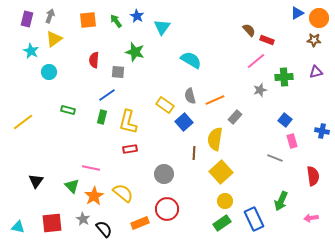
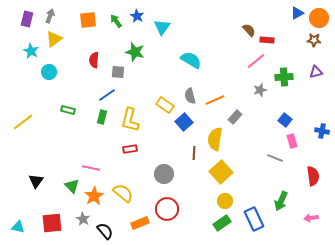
red rectangle at (267, 40): rotated 16 degrees counterclockwise
yellow L-shape at (128, 122): moved 2 px right, 2 px up
black semicircle at (104, 229): moved 1 px right, 2 px down
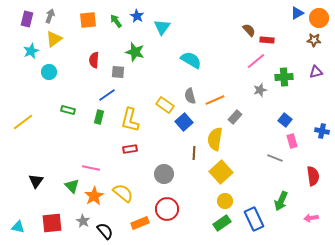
cyan star at (31, 51): rotated 21 degrees clockwise
green rectangle at (102, 117): moved 3 px left
gray star at (83, 219): moved 2 px down
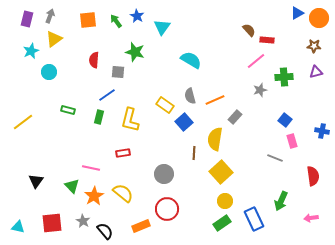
brown star at (314, 40): moved 6 px down
red rectangle at (130, 149): moved 7 px left, 4 px down
orange rectangle at (140, 223): moved 1 px right, 3 px down
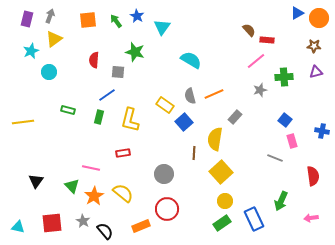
orange line at (215, 100): moved 1 px left, 6 px up
yellow line at (23, 122): rotated 30 degrees clockwise
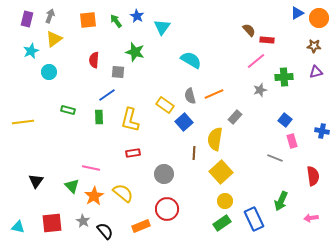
green rectangle at (99, 117): rotated 16 degrees counterclockwise
red rectangle at (123, 153): moved 10 px right
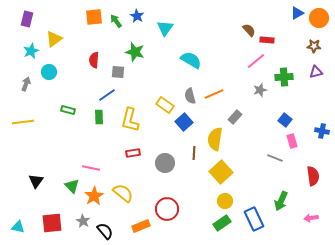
gray arrow at (50, 16): moved 24 px left, 68 px down
orange square at (88, 20): moved 6 px right, 3 px up
cyan triangle at (162, 27): moved 3 px right, 1 px down
gray circle at (164, 174): moved 1 px right, 11 px up
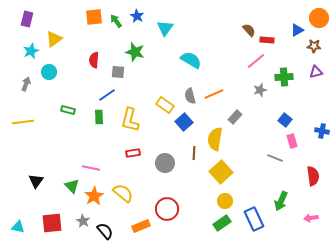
blue triangle at (297, 13): moved 17 px down
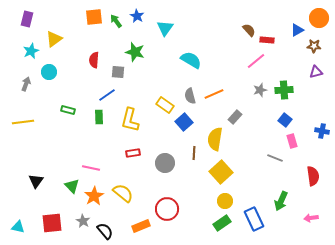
green cross at (284, 77): moved 13 px down
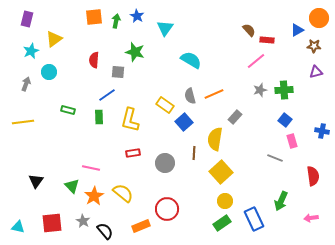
green arrow at (116, 21): rotated 48 degrees clockwise
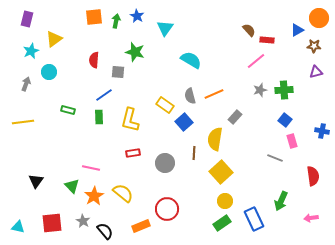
blue line at (107, 95): moved 3 px left
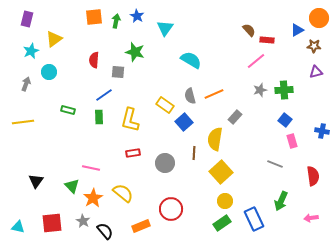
gray line at (275, 158): moved 6 px down
orange star at (94, 196): moved 1 px left, 2 px down
red circle at (167, 209): moved 4 px right
